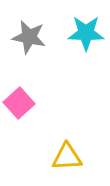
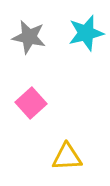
cyan star: rotated 15 degrees counterclockwise
pink square: moved 12 px right
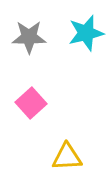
gray star: rotated 12 degrees counterclockwise
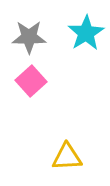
cyan star: rotated 18 degrees counterclockwise
pink square: moved 22 px up
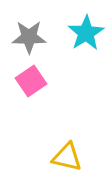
pink square: rotated 8 degrees clockwise
yellow triangle: rotated 16 degrees clockwise
